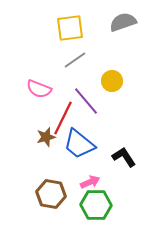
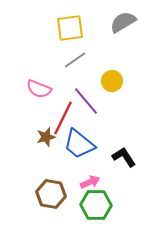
gray semicircle: rotated 12 degrees counterclockwise
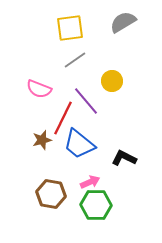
brown star: moved 4 px left, 3 px down
black L-shape: moved 1 px down; rotated 30 degrees counterclockwise
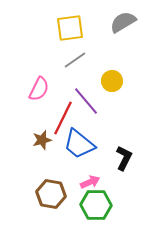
pink semicircle: rotated 85 degrees counterclockwise
black L-shape: rotated 90 degrees clockwise
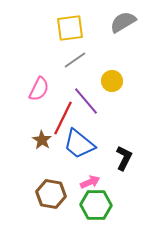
brown star: rotated 24 degrees counterclockwise
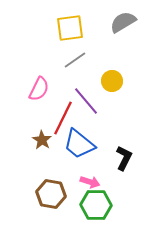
pink arrow: rotated 42 degrees clockwise
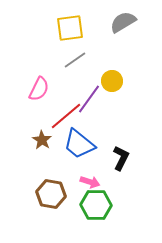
purple line: moved 3 px right, 2 px up; rotated 76 degrees clockwise
red line: moved 3 px right, 2 px up; rotated 24 degrees clockwise
black L-shape: moved 3 px left
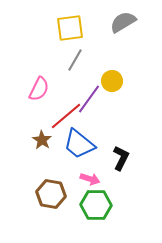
gray line: rotated 25 degrees counterclockwise
pink arrow: moved 3 px up
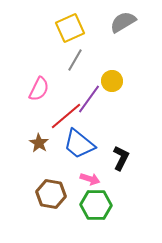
yellow square: rotated 16 degrees counterclockwise
brown star: moved 3 px left, 3 px down
